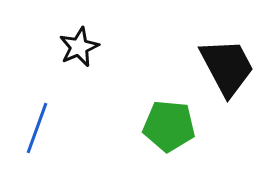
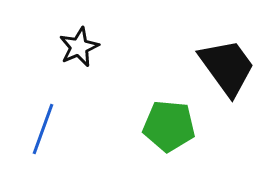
black trapezoid: rotated 8 degrees counterclockwise
blue line: moved 6 px right, 1 px down
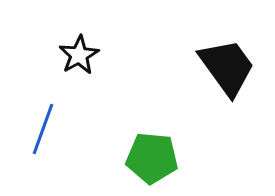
black star: moved 8 px down; rotated 6 degrees counterclockwise
green pentagon: moved 17 px left, 32 px down
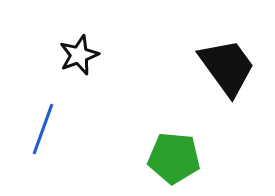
black star: rotated 9 degrees clockwise
green pentagon: moved 22 px right
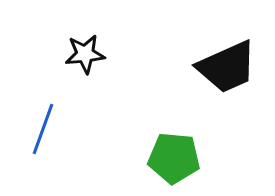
black star: moved 6 px right, 1 px up; rotated 15 degrees clockwise
black trapezoid: rotated 102 degrees clockwise
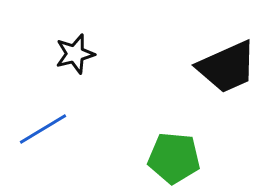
black star: moved 10 px left; rotated 9 degrees counterclockwise
blue line: rotated 39 degrees clockwise
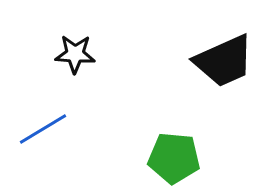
black star: rotated 18 degrees clockwise
black trapezoid: moved 3 px left, 6 px up
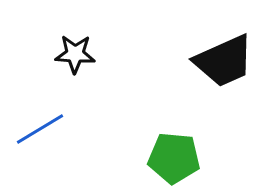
blue line: moved 3 px left
